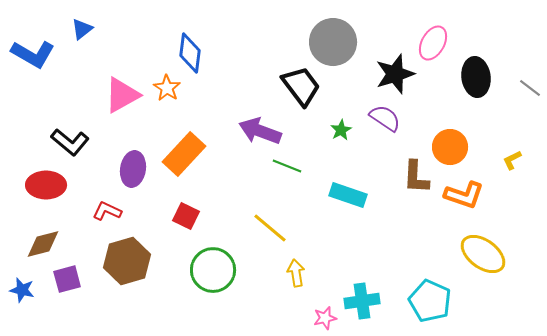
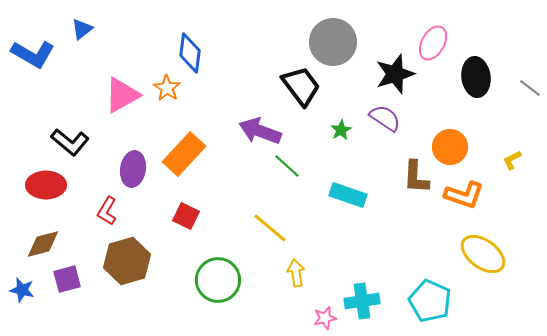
green line: rotated 20 degrees clockwise
red L-shape: rotated 84 degrees counterclockwise
green circle: moved 5 px right, 10 px down
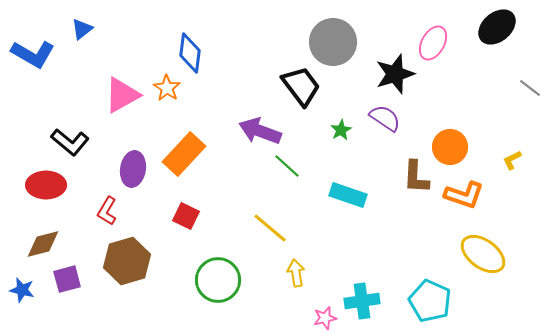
black ellipse: moved 21 px right, 50 px up; rotated 57 degrees clockwise
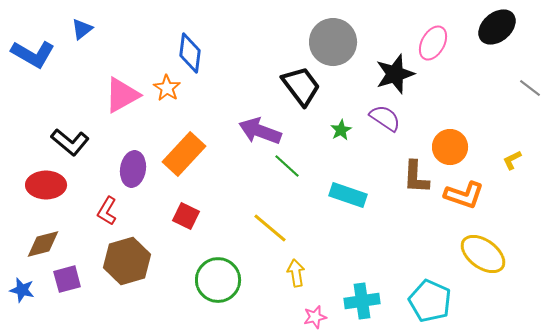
pink star: moved 10 px left, 1 px up
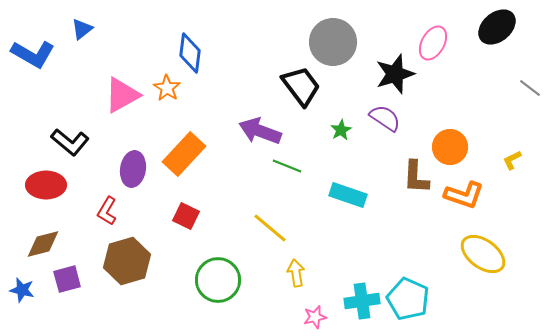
green line: rotated 20 degrees counterclockwise
cyan pentagon: moved 22 px left, 2 px up
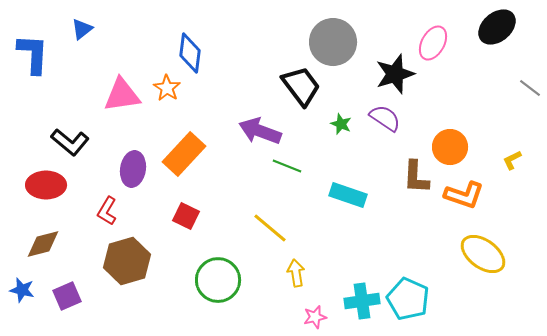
blue L-shape: rotated 117 degrees counterclockwise
pink triangle: rotated 21 degrees clockwise
green star: moved 6 px up; rotated 20 degrees counterclockwise
purple square: moved 17 px down; rotated 8 degrees counterclockwise
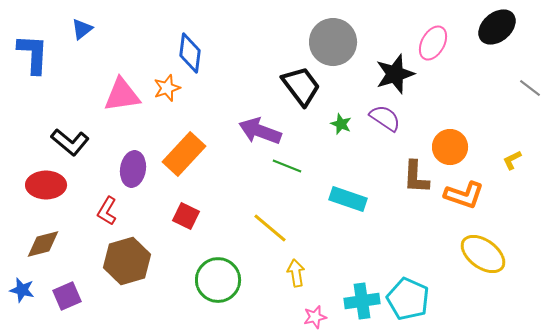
orange star: rotated 20 degrees clockwise
cyan rectangle: moved 4 px down
